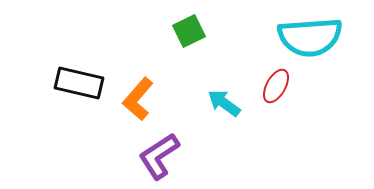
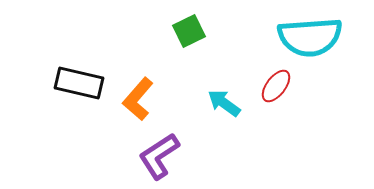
red ellipse: rotated 8 degrees clockwise
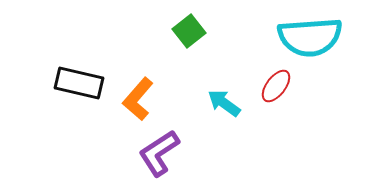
green square: rotated 12 degrees counterclockwise
purple L-shape: moved 3 px up
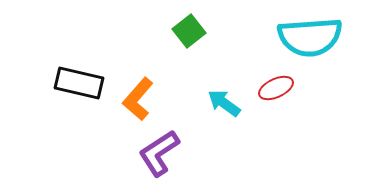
red ellipse: moved 2 px down; rotated 28 degrees clockwise
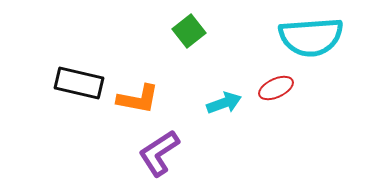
cyan semicircle: moved 1 px right
orange L-shape: rotated 120 degrees counterclockwise
cyan arrow: rotated 124 degrees clockwise
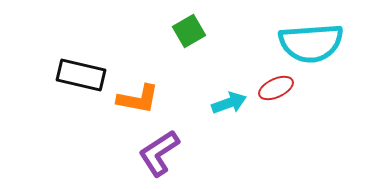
green square: rotated 8 degrees clockwise
cyan semicircle: moved 6 px down
black rectangle: moved 2 px right, 8 px up
cyan arrow: moved 5 px right
